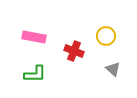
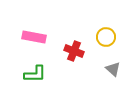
yellow circle: moved 1 px down
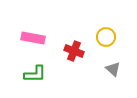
pink rectangle: moved 1 px left, 1 px down
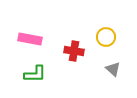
pink rectangle: moved 3 px left, 1 px down
red cross: rotated 12 degrees counterclockwise
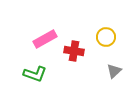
pink rectangle: moved 15 px right; rotated 40 degrees counterclockwise
gray triangle: moved 1 px right, 2 px down; rotated 35 degrees clockwise
green L-shape: rotated 20 degrees clockwise
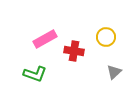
gray triangle: moved 1 px down
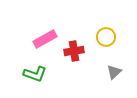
red cross: rotated 18 degrees counterclockwise
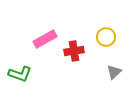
green L-shape: moved 15 px left
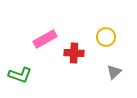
red cross: moved 2 px down; rotated 12 degrees clockwise
green L-shape: moved 1 px down
